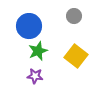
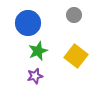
gray circle: moved 1 px up
blue circle: moved 1 px left, 3 px up
purple star: rotated 21 degrees counterclockwise
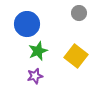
gray circle: moved 5 px right, 2 px up
blue circle: moved 1 px left, 1 px down
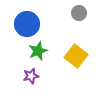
purple star: moved 4 px left
